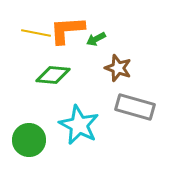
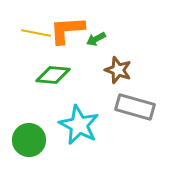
brown star: moved 2 px down
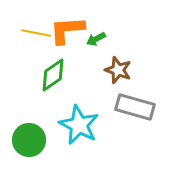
green diamond: rotated 40 degrees counterclockwise
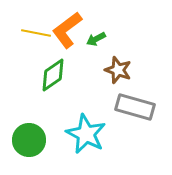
orange L-shape: rotated 33 degrees counterclockwise
cyan star: moved 7 px right, 9 px down
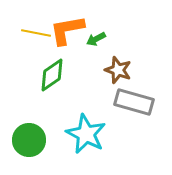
orange L-shape: rotated 27 degrees clockwise
green diamond: moved 1 px left
gray rectangle: moved 1 px left, 5 px up
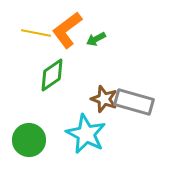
orange L-shape: rotated 27 degrees counterclockwise
brown star: moved 14 px left, 29 px down
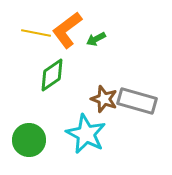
gray rectangle: moved 3 px right, 1 px up
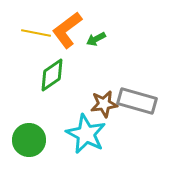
brown star: moved 5 px down; rotated 28 degrees counterclockwise
